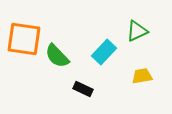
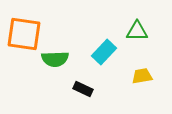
green triangle: rotated 25 degrees clockwise
orange square: moved 5 px up
green semicircle: moved 2 px left, 3 px down; rotated 48 degrees counterclockwise
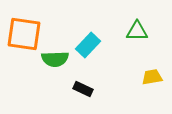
cyan rectangle: moved 16 px left, 7 px up
yellow trapezoid: moved 10 px right, 1 px down
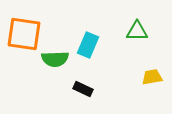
cyan rectangle: rotated 20 degrees counterclockwise
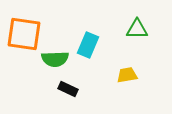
green triangle: moved 2 px up
yellow trapezoid: moved 25 px left, 2 px up
black rectangle: moved 15 px left
